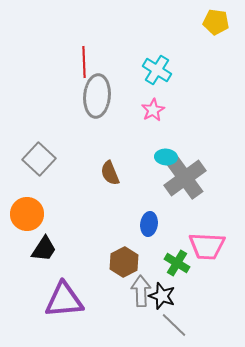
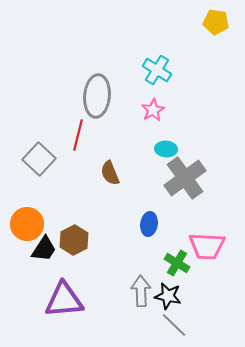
red line: moved 6 px left, 73 px down; rotated 16 degrees clockwise
cyan ellipse: moved 8 px up
orange circle: moved 10 px down
brown hexagon: moved 50 px left, 22 px up
black star: moved 6 px right; rotated 8 degrees counterclockwise
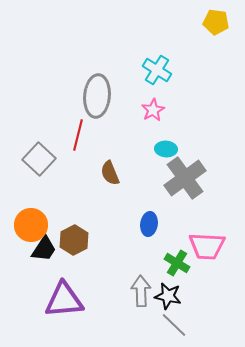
orange circle: moved 4 px right, 1 px down
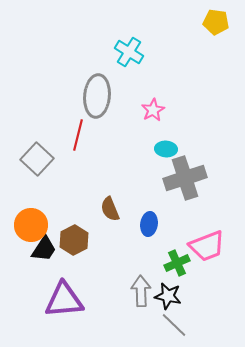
cyan cross: moved 28 px left, 18 px up
gray square: moved 2 px left
brown semicircle: moved 36 px down
gray cross: rotated 18 degrees clockwise
pink trapezoid: rotated 24 degrees counterclockwise
green cross: rotated 35 degrees clockwise
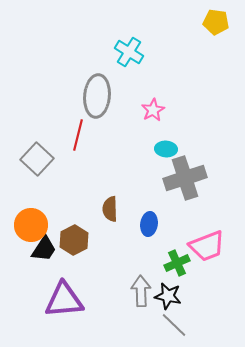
brown semicircle: rotated 20 degrees clockwise
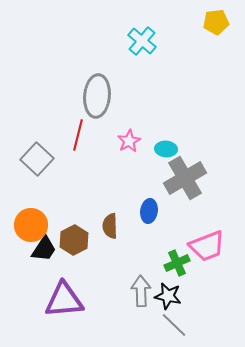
yellow pentagon: rotated 15 degrees counterclockwise
cyan cross: moved 13 px right, 11 px up; rotated 8 degrees clockwise
pink star: moved 24 px left, 31 px down
gray cross: rotated 12 degrees counterclockwise
brown semicircle: moved 17 px down
blue ellipse: moved 13 px up
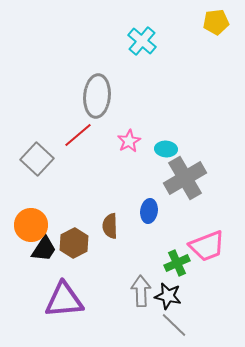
red line: rotated 36 degrees clockwise
brown hexagon: moved 3 px down
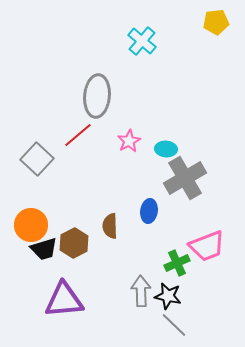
black trapezoid: rotated 40 degrees clockwise
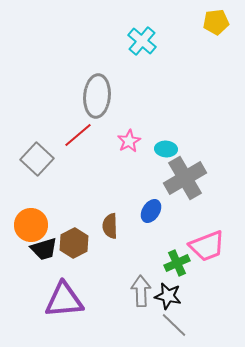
blue ellipse: moved 2 px right; rotated 25 degrees clockwise
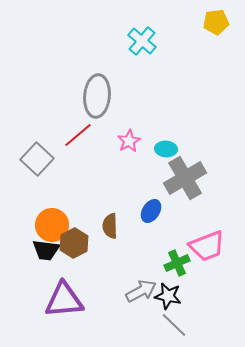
orange circle: moved 21 px right
black trapezoid: moved 2 px right, 1 px down; rotated 24 degrees clockwise
gray arrow: rotated 64 degrees clockwise
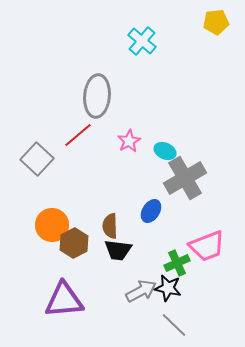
cyan ellipse: moved 1 px left, 2 px down; rotated 20 degrees clockwise
black trapezoid: moved 72 px right
black star: moved 8 px up
